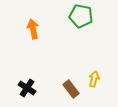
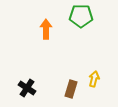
green pentagon: rotated 10 degrees counterclockwise
orange arrow: moved 13 px right; rotated 12 degrees clockwise
brown rectangle: rotated 54 degrees clockwise
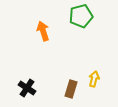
green pentagon: rotated 15 degrees counterclockwise
orange arrow: moved 3 px left, 2 px down; rotated 18 degrees counterclockwise
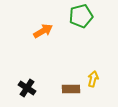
orange arrow: rotated 78 degrees clockwise
yellow arrow: moved 1 px left
brown rectangle: rotated 72 degrees clockwise
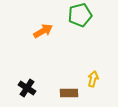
green pentagon: moved 1 px left, 1 px up
brown rectangle: moved 2 px left, 4 px down
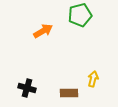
black cross: rotated 18 degrees counterclockwise
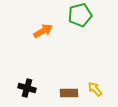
yellow arrow: moved 2 px right, 10 px down; rotated 56 degrees counterclockwise
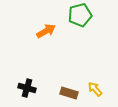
orange arrow: moved 3 px right
brown rectangle: rotated 18 degrees clockwise
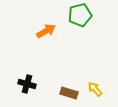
black cross: moved 4 px up
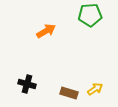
green pentagon: moved 10 px right; rotated 10 degrees clockwise
yellow arrow: rotated 98 degrees clockwise
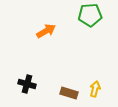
yellow arrow: rotated 42 degrees counterclockwise
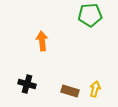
orange arrow: moved 4 px left, 10 px down; rotated 66 degrees counterclockwise
brown rectangle: moved 1 px right, 2 px up
